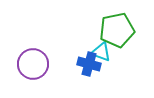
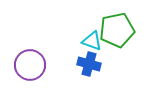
cyan triangle: moved 9 px left, 11 px up
purple circle: moved 3 px left, 1 px down
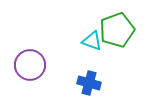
green pentagon: rotated 8 degrees counterclockwise
blue cross: moved 19 px down
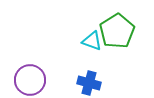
green pentagon: moved 1 px down; rotated 12 degrees counterclockwise
purple circle: moved 15 px down
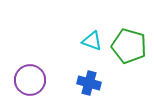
green pentagon: moved 12 px right, 15 px down; rotated 24 degrees counterclockwise
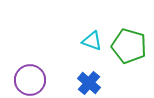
blue cross: rotated 25 degrees clockwise
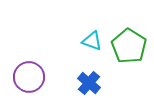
green pentagon: rotated 16 degrees clockwise
purple circle: moved 1 px left, 3 px up
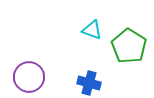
cyan triangle: moved 11 px up
blue cross: rotated 25 degrees counterclockwise
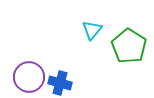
cyan triangle: rotated 50 degrees clockwise
blue cross: moved 29 px left
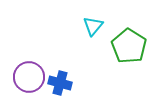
cyan triangle: moved 1 px right, 4 px up
